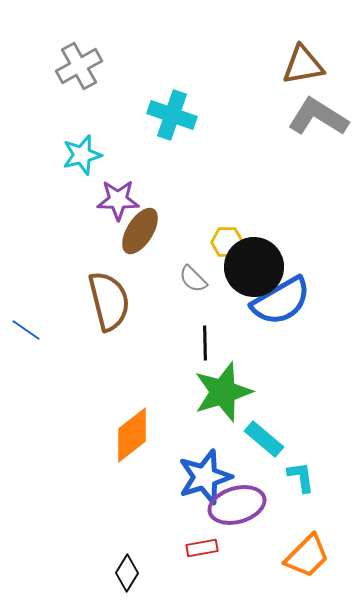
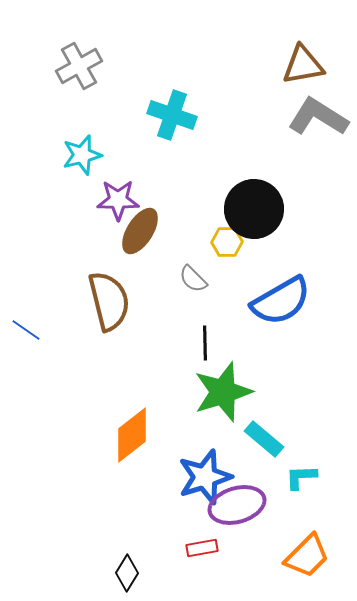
black circle: moved 58 px up
cyan L-shape: rotated 84 degrees counterclockwise
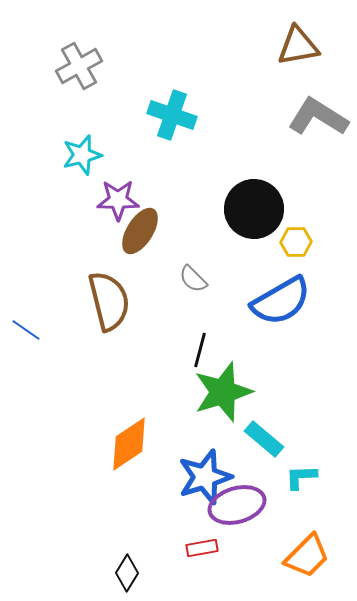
brown triangle: moved 5 px left, 19 px up
yellow hexagon: moved 69 px right
black line: moved 5 px left, 7 px down; rotated 16 degrees clockwise
orange diamond: moved 3 px left, 9 px down; rotated 4 degrees clockwise
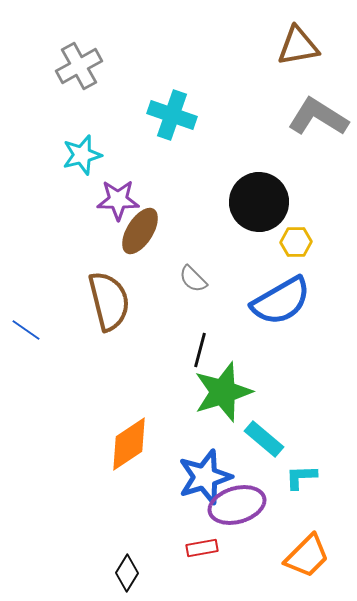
black circle: moved 5 px right, 7 px up
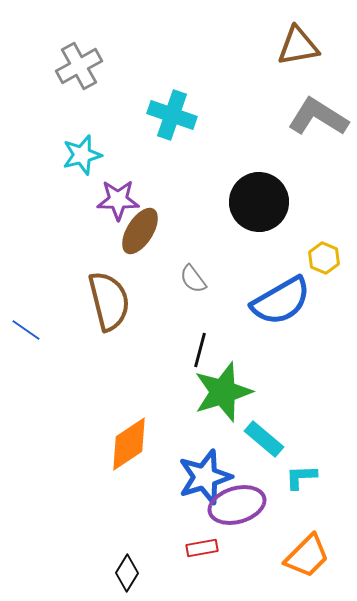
yellow hexagon: moved 28 px right, 16 px down; rotated 24 degrees clockwise
gray semicircle: rotated 8 degrees clockwise
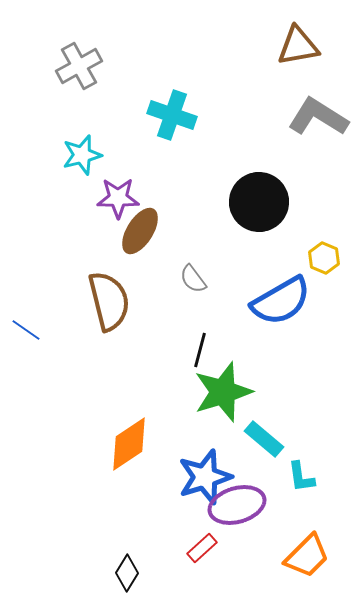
purple star: moved 2 px up
cyan L-shape: rotated 96 degrees counterclockwise
red rectangle: rotated 32 degrees counterclockwise
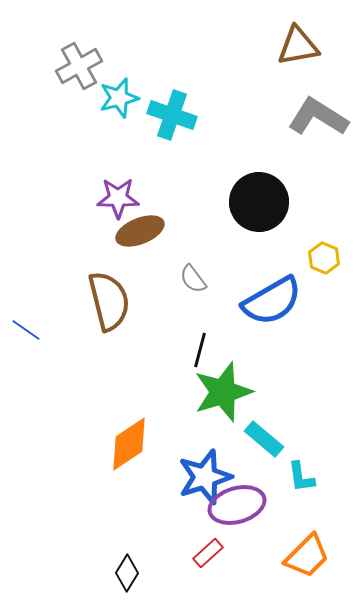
cyan star: moved 37 px right, 57 px up
brown ellipse: rotated 36 degrees clockwise
blue semicircle: moved 9 px left
red rectangle: moved 6 px right, 5 px down
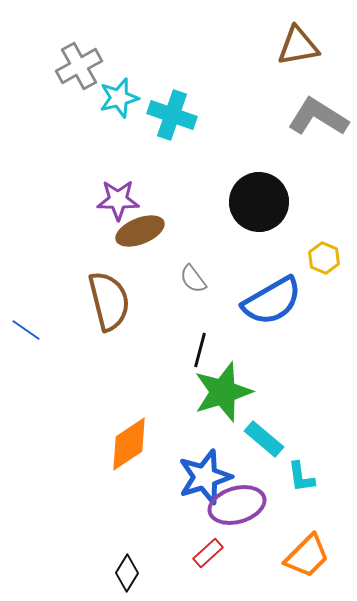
purple star: moved 2 px down
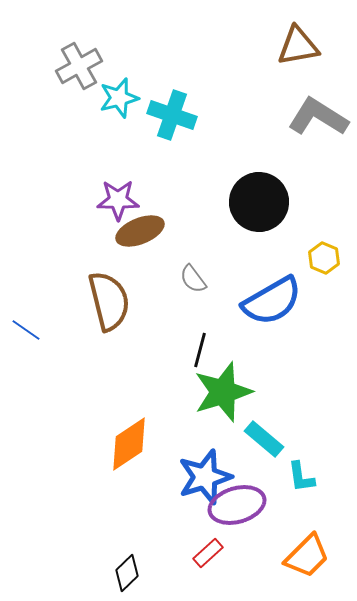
black diamond: rotated 15 degrees clockwise
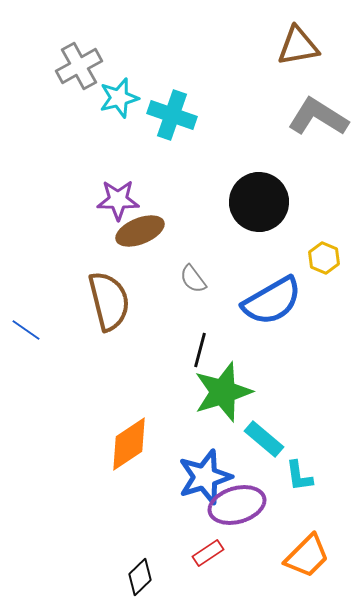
cyan L-shape: moved 2 px left, 1 px up
red rectangle: rotated 8 degrees clockwise
black diamond: moved 13 px right, 4 px down
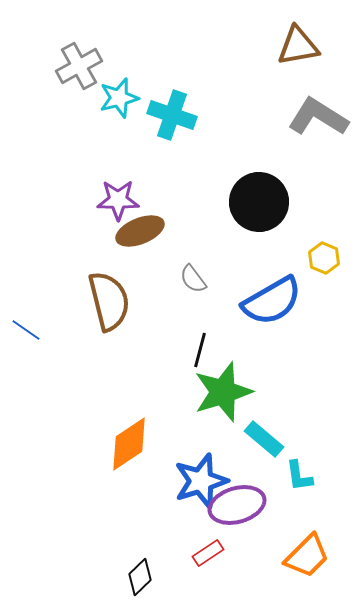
blue star: moved 4 px left, 4 px down
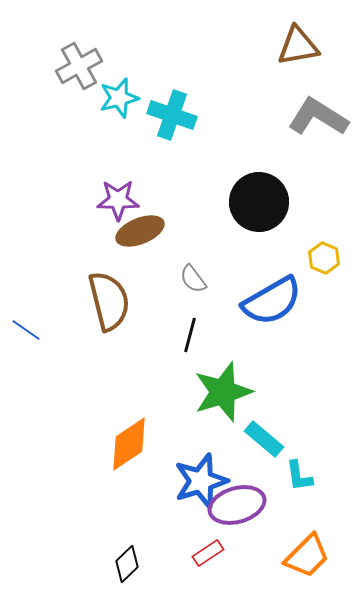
black line: moved 10 px left, 15 px up
black diamond: moved 13 px left, 13 px up
